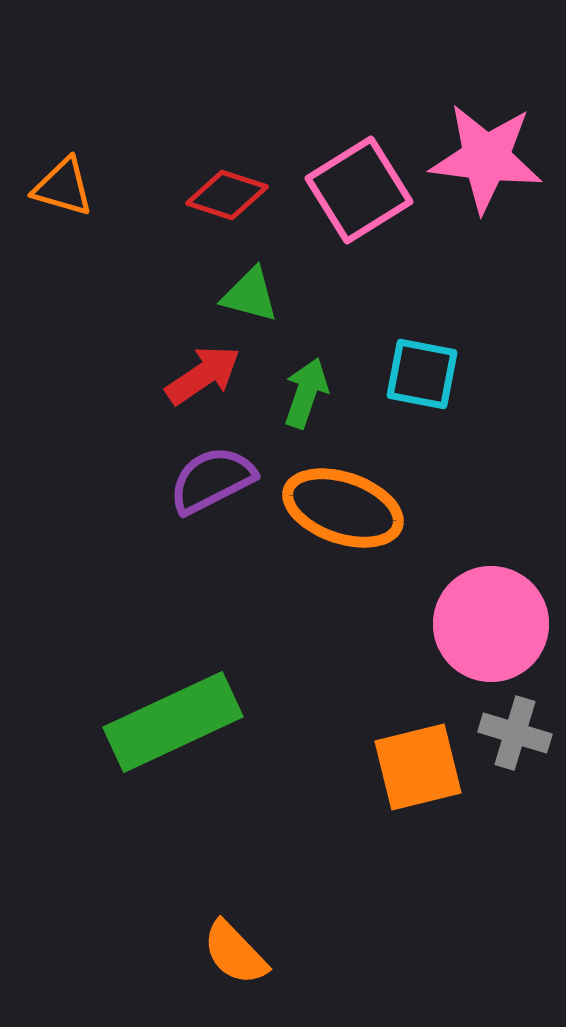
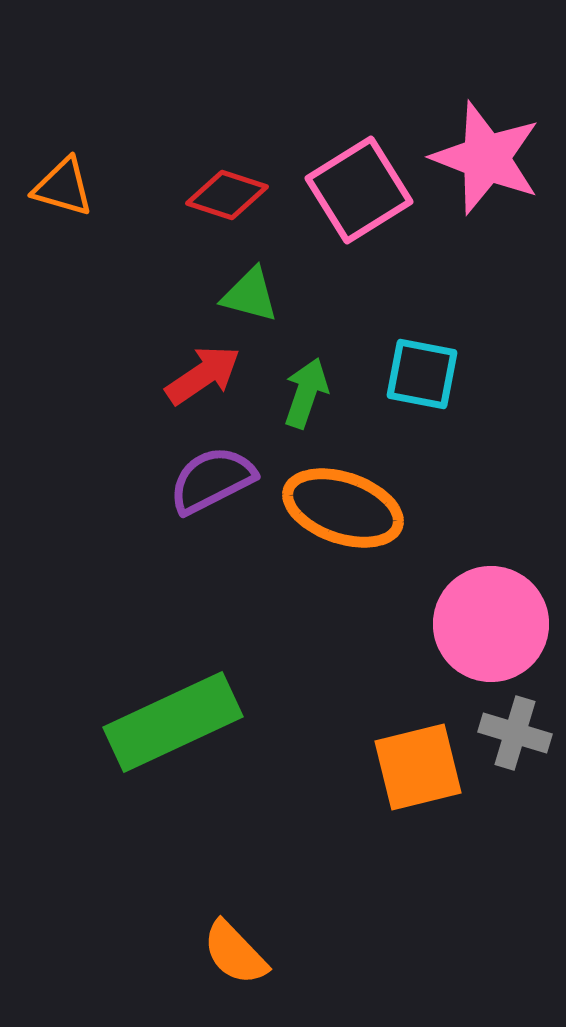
pink star: rotated 14 degrees clockwise
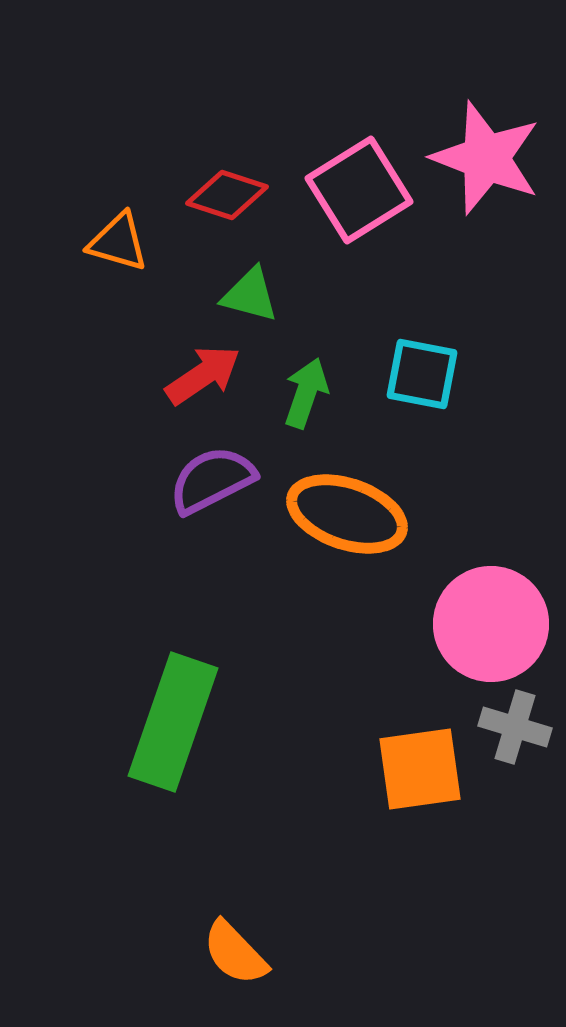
orange triangle: moved 55 px right, 55 px down
orange ellipse: moved 4 px right, 6 px down
green rectangle: rotated 46 degrees counterclockwise
gray cross: moved 6 px up
orange square: moved 2 px right, 2 px down; rotated 6 degrees clockwise
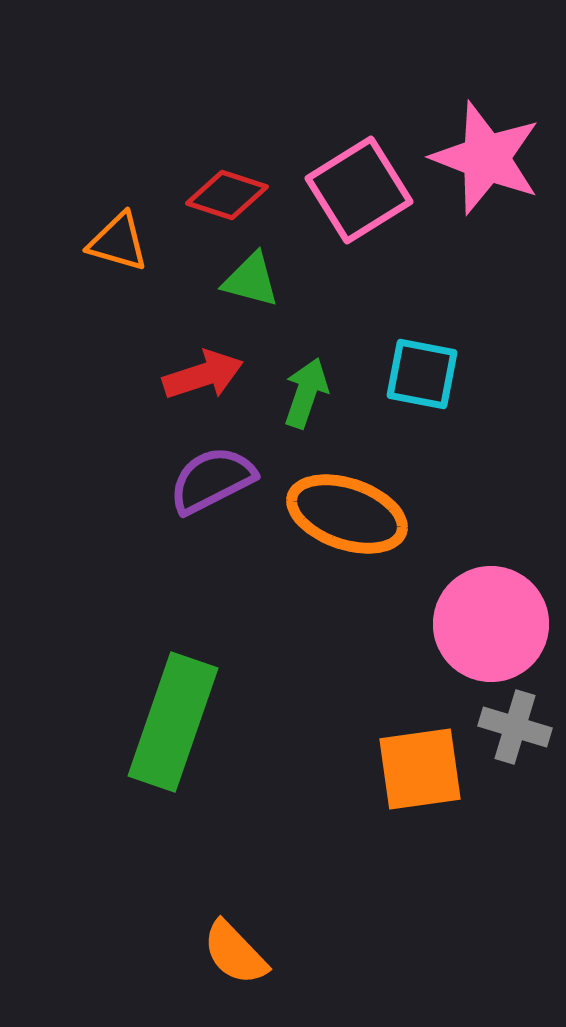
green triangle: moved 1 px right, 15 px up
red arrow: rotated 16 degrees clockwise
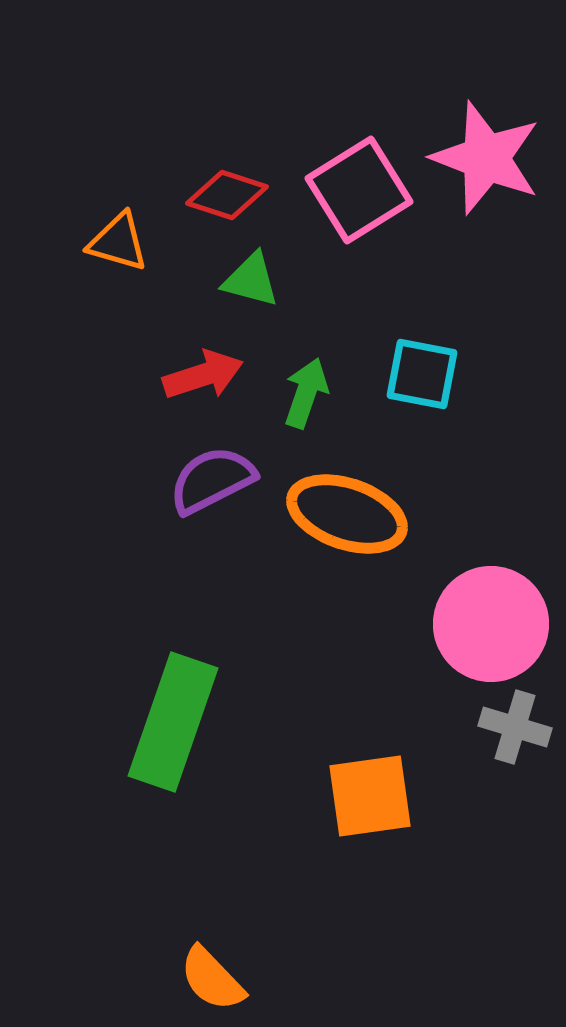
orange square: moved 50 px left, 27 px down
orange semicircle: moved 23 px left, 26 px down
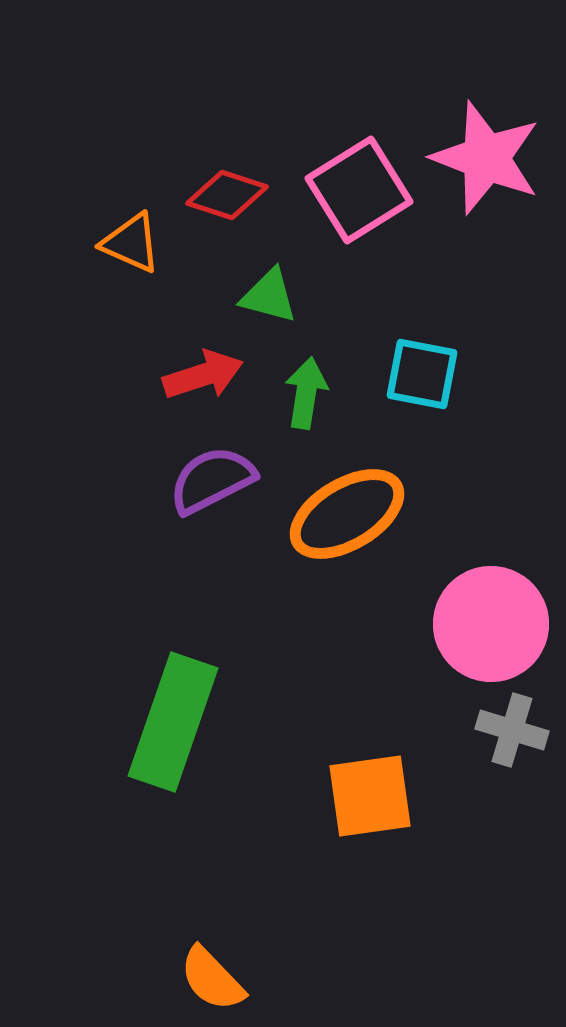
orange triangle: moved 13 px right, 1 px down; rotated 8 degrees clockwise
green triangle: moved 18 px right, 16 px down
green arrow: rotated 10 degrees counterclockwise
orange ellipse: rotated 50 degrees counterclockwise
gray cross: moved 3 px left, 3 px down
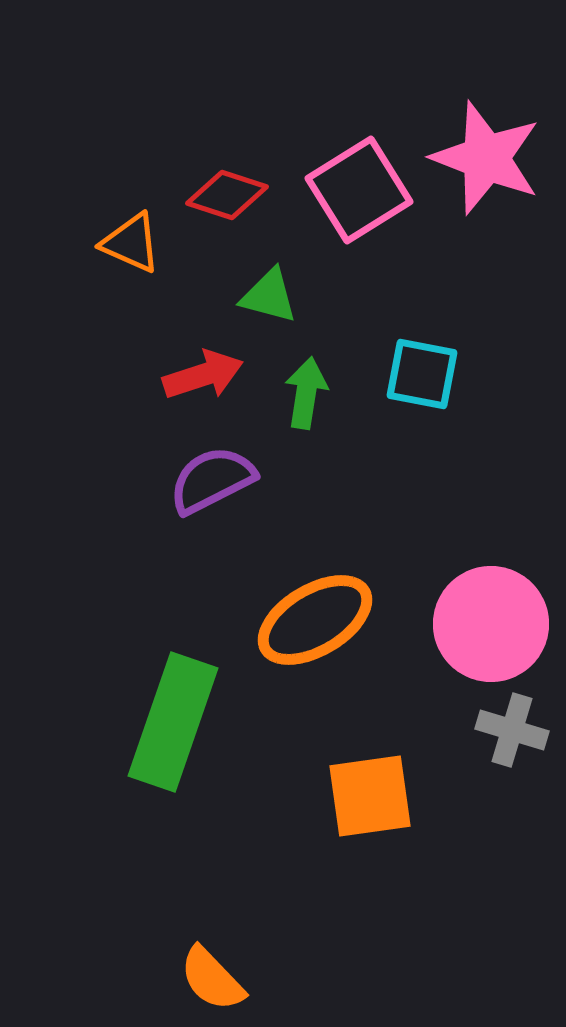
orange ellipse: moved 32 px left, 106 px down
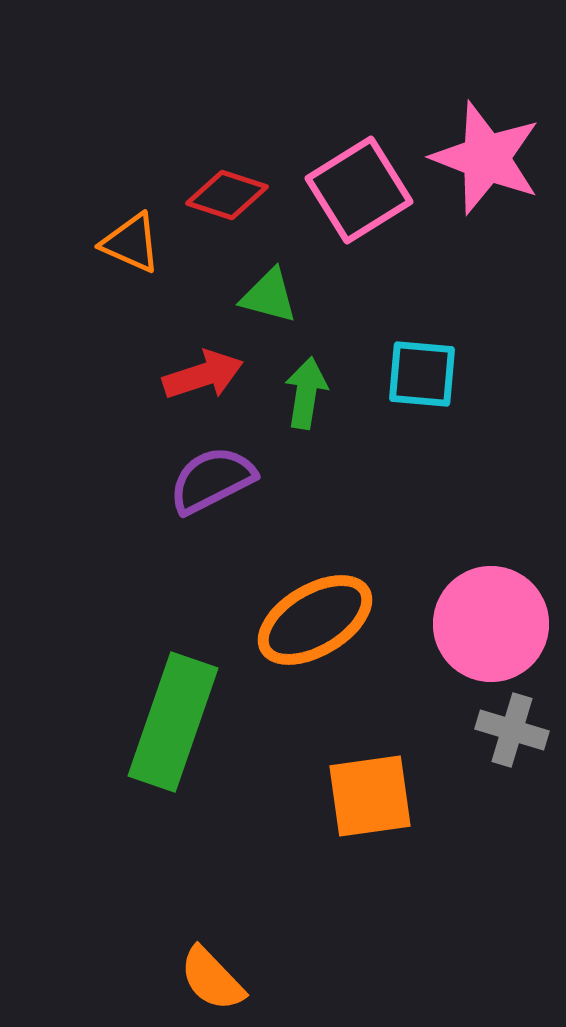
cyan square: rotated 6 degrees counterclockwise
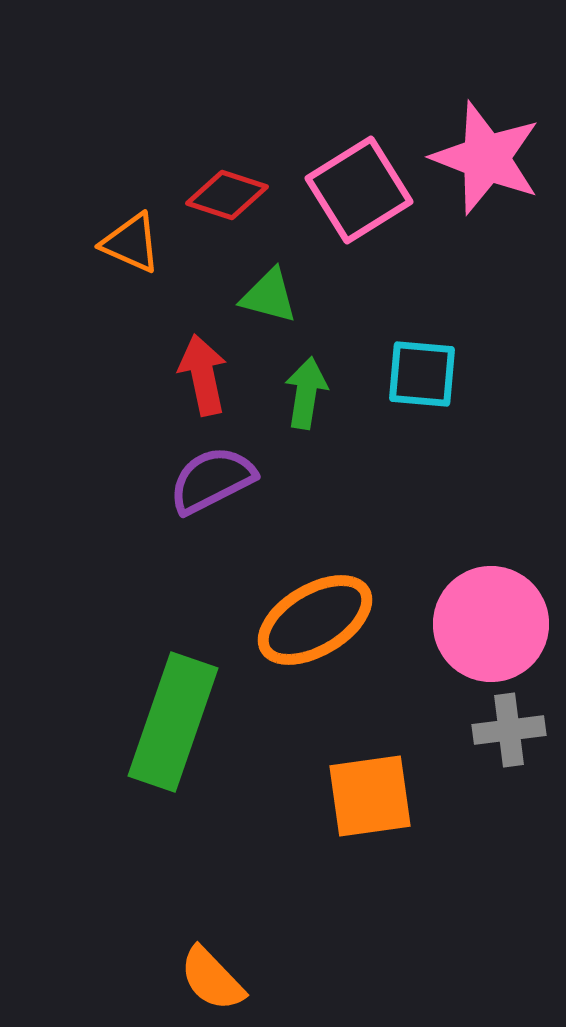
red arrow: rotated 84 degrees counterclockwise
gray cross: moved 3 px left; rotated 24 degrees counterclockwise
